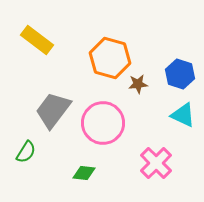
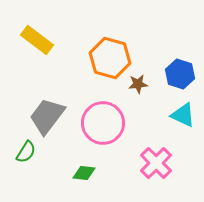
gray trapezoid: moved 6 px left, 6 px down
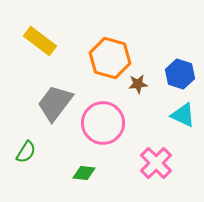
yellow rectangle: moved 3 px right, 1 px down
gray trapezoid: moved 8 px right, 13 px up
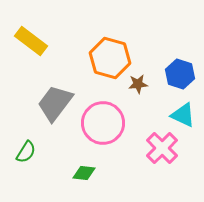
yellow rectangle: moved 9 px left
pink cross: moved 6 px right, 15 px up
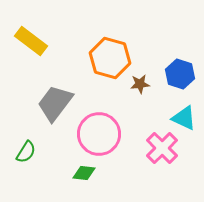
brown star: moved 2 px right
cyan triangle: moved 1 px right, 3 px down
pink circle: moved 4 px left, 11 px down
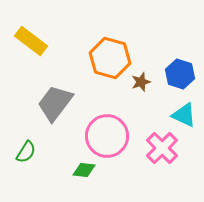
brown star: moved 1 px right, 2 px up; rotated 12 degrees counterclockwise
cyan triangle: moved 3 px up
pink circle: moved 8 px right, 2 px down
green diamond: moved 3 px up
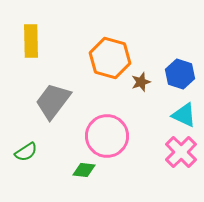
yellow rectangle: rotated 52 degrees clockwise
gray trapezoid: moved 2 px left, 2 px up
pink cross: moved 19 px right, 4 px down
green semicircle: rotated 25 degrees clockwise
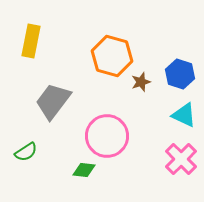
yellow rectangle: rotated 12 degrees clockwise
orange hexagon: moved 2 px right, 2 px up
pink cross: moved 7 px down
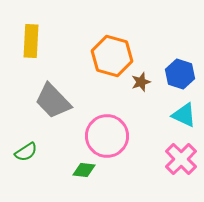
yellow rectangle: rotated 8 degrees counterclockwise
gray trapezoid: rotated 81 degrees counterclockwise
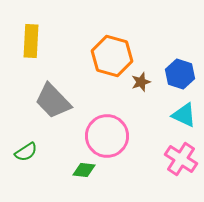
pink cross: rotated 12 degrees counterclockwise
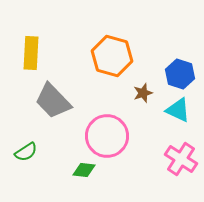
yellow rectangle: moved 12 px down
brown star: moved 2 px right, 11 px down
cyan triangle: moved 6 px left, 5 px up
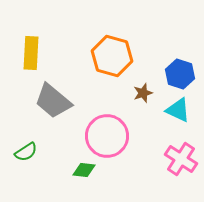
gray trapezoid: rotated 6 degrees counterclockwise
